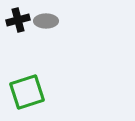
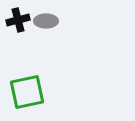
green square: rotated 6 degrees clockwise
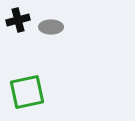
gray ellipse: moved 5 px right, 6 px down
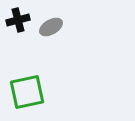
gray ellipse: rotated 30 degrees counterclockwise
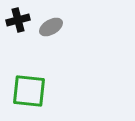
green square: moved 2 px right, 1 px up; rotated 18 degrees clockwise
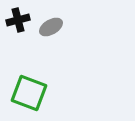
green square: moved 2 px down; rotated 15 degrees clockwise
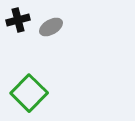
green square: rotated 24 degrees clockwise
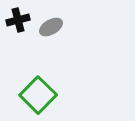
green square: moved 9 px right, 2 px down
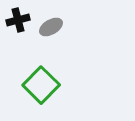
green square: moved 3 px right, 10 px up
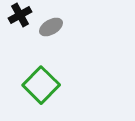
black cross: moved 2 px right, 5 px up; rotated 15 degrees counterclockwise
